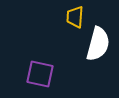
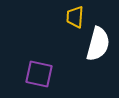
purple square: moved 1 px left
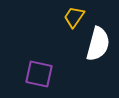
yellow trapezoid: moved 1 px left; rotated 30 degrees clockwise
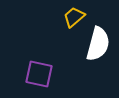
yellow trapezoid: rotated 15 degrees clockwise
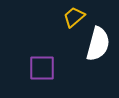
purple square: moved 3 px right, 6 px up; rotated 12 degrees counterclockwise
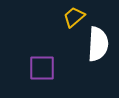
white semicircle: rotated 12 degrees counterclockwise
